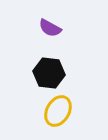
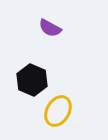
black hexagon: moved 17 px left, 7 px down; rotated 16 degrees clockwise
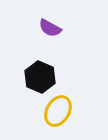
black hexagon: moved 8 px right, 3 px up
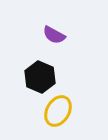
purple semicircle: moved 4 px right, 7 px down
